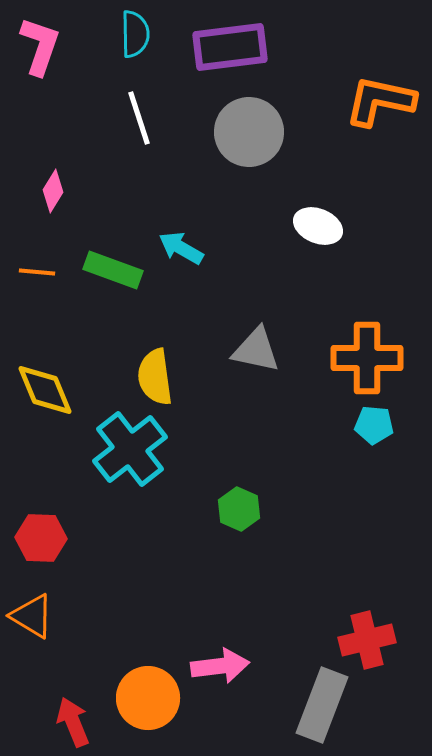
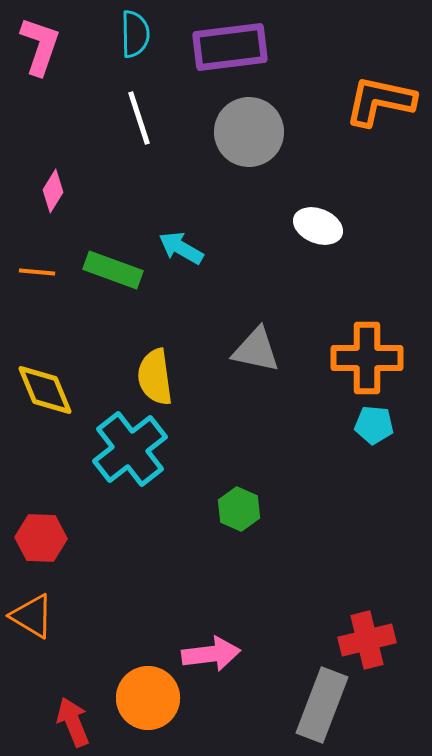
pink arrow: moved 9 px left, 12 px up
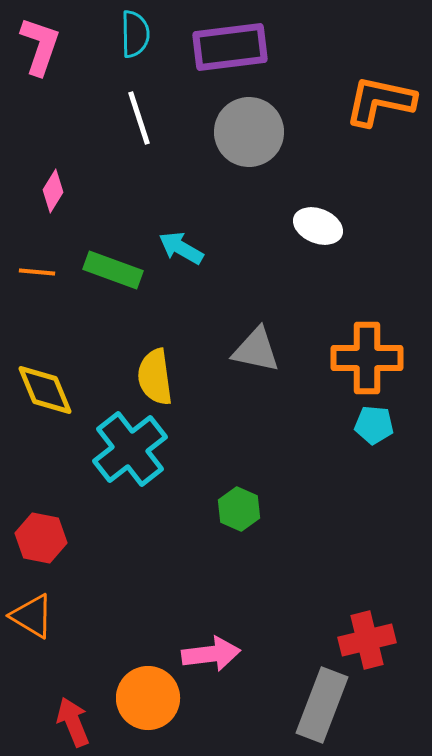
red hexagon: rotated 9 degrees clockwise
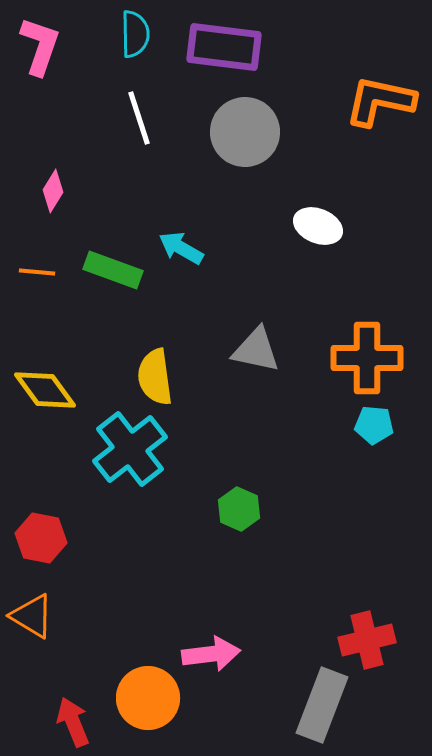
purple rectangle: moved 6 px left; rotated 14 degrees clockwise
gray circle: moved 4 px left
yellow diamond: rotated 14 degrees counterclockwise
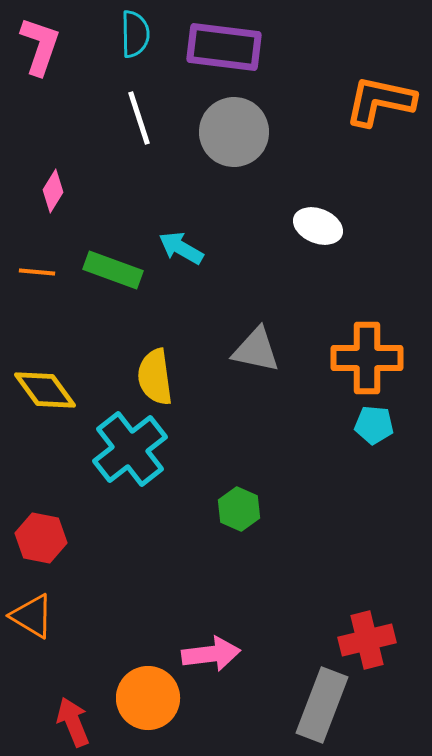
gray circle: moved 11 px left
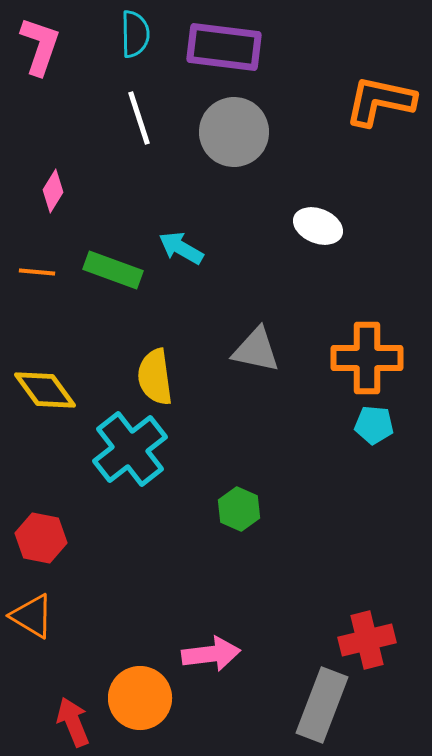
orange circle: moved 8 px left
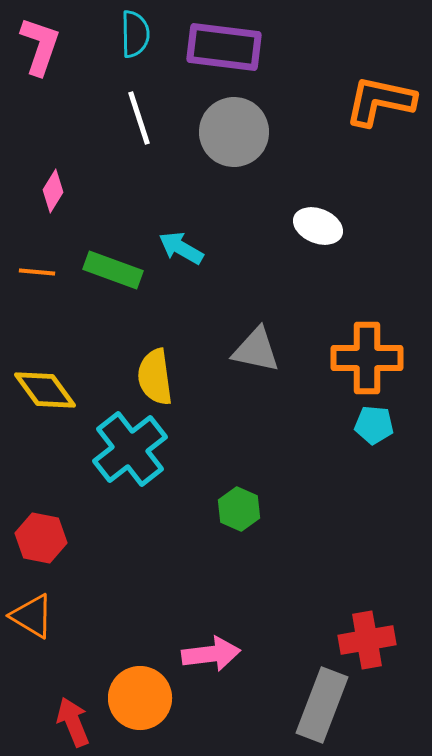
red cross: rotated 4 degrees clockwise
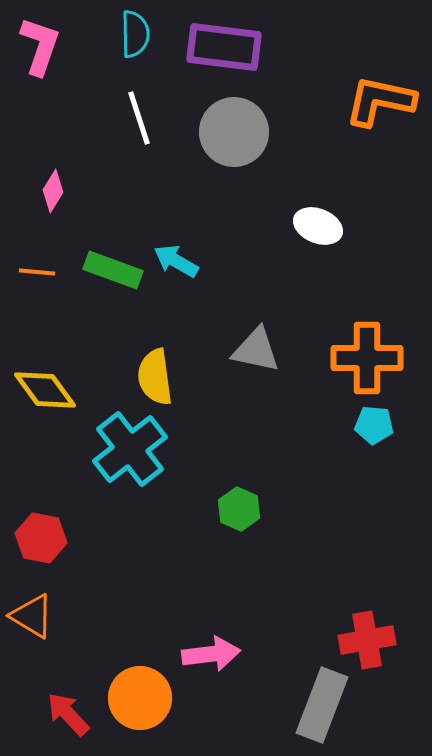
cyan arrow: moved 5 px left, 13 px down
red arrow: moved 5 px left, 8 px up; rotated 21 degrees counterclockwise
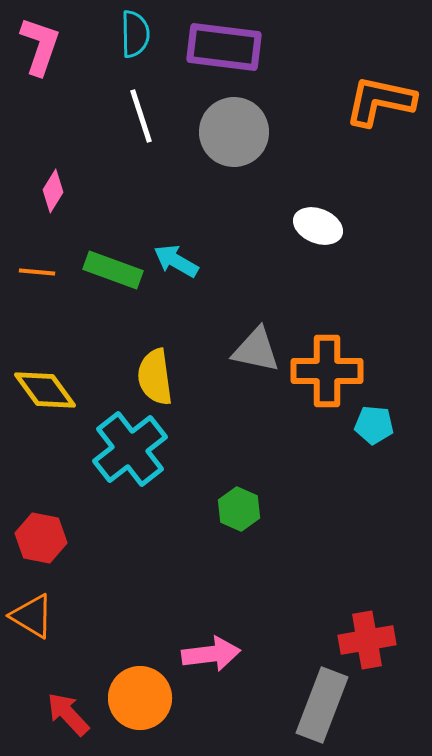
white line: moved 2 px right, 2 px up
orange cross: moved 40 px left, 13 px down
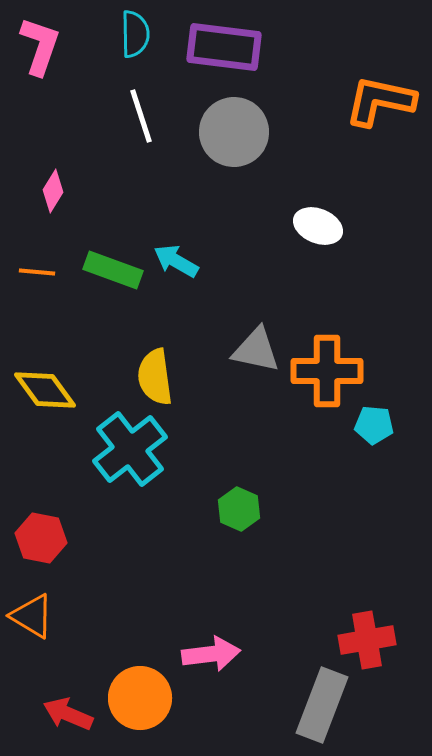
red arrow: rotated 24 degrees counterclockwise
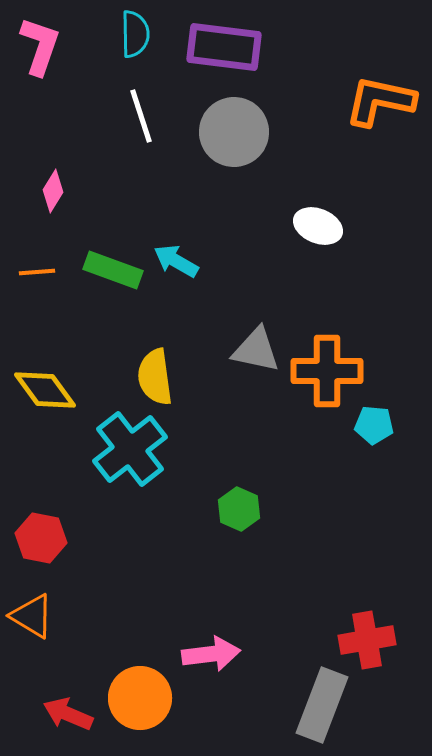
orange line: rotated 9 degrees counterclockwise
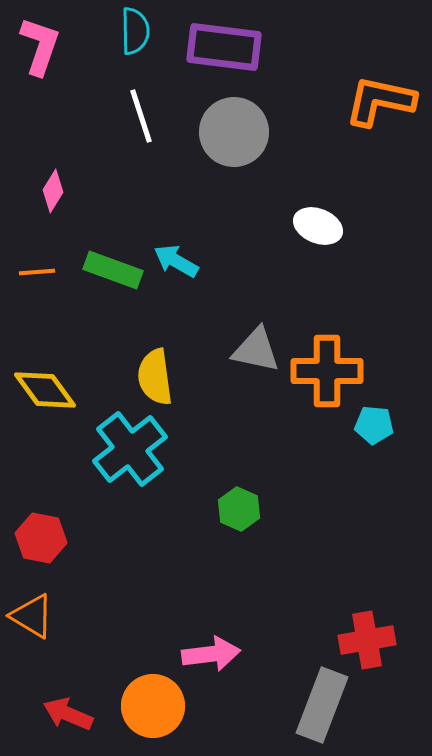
cyan semicircle: moved 3 px up
orange circle: moved 13 px right, 8 px down
